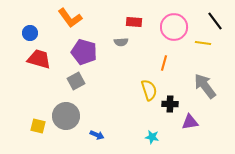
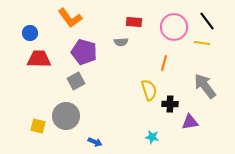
black line: moved 8 px left
yellow line: moved 1 px left
red trapezoid: rotated 15 degrees counterclockwise
blue arrow: moved 2 px left, 7 px down
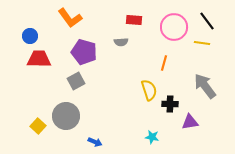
red rectangle: moved 2 px up
blue circle: moved 3 px down
yellow square: rotated 28 degrees clockwise
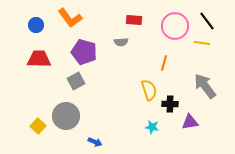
pink circle: moved 1 px right, 1 px up
blue circle: moved 6 px right, 11 px up
cyan star: moved 10 px up
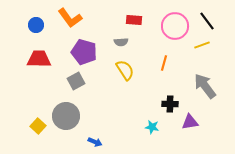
yellow line: moved 2 px down; rotated 28 degrees counterclockwise
yellow semicircle: moved 24 px left, 20 px up; rotated 15 degrees counterclockwise
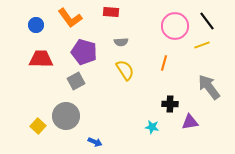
red rectangle: moved 23 px left, 8 px up
red trapezoid: moved 2 px right
gray arrow: moved 4 px right, 1 px down
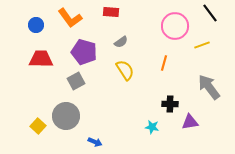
black line: moved 3 px right, 8 px up
gray semicircle: rotated 32 degrees counterclockwise
